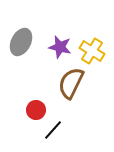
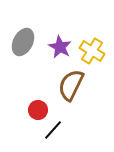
gray ellipse: moved 2 px right
purple star: rotated 15 degrees clockwise
brown semicircle: moved 2 px down
red circle: moved 2 px right
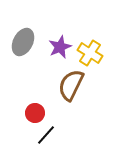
purple star: rotated 20 degrees clockwise
yellow cross: moved 2 px left, 2 px down
red circle: moved 3 px left, 3 px down
black line: moved 7 px left, 5 px down
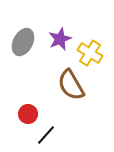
purple star: moved 8 px up
brown semicircle: rotated 56 degrees counterclockwise
red circle: moved 7 px left, 1 px down
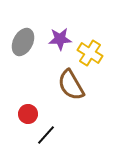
purple star: rotated 20 degrees clockwise
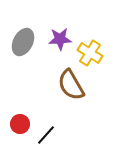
red circle: moved 8 px left, 10 px down
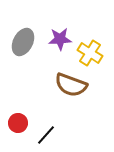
brown semicircle: rotated 40 degrees counterclockwise
red circle: moved 2 px left, 1 px up
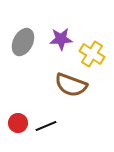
purple star: moved 1 px right
yellow cross: moved 2 px right, 1 px down
black line: moved 9 px up; rotated 25 degrees clockwise
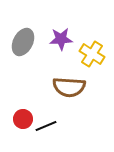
brown semicircle: moved 2 px left, 2 px down; rotated 16 degrees counterclockwise
red circle: moved 5 px right, 4 px up
